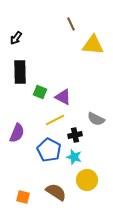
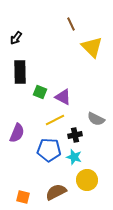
yellow triangle: moved 1 px left, 2 px down; rotated 40 degrees clockwise
blue pentagon: rotated 25 degrees counterclockwise
brown semicircle: rotated 60 degrees counterclockwise
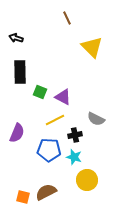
brown line: moved 4 px left, 6 px up
black arrow: rotated 72 degrees clockwise
brown semicircle: moved 10 px left
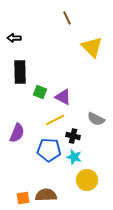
black arrow: moved 2 px left; rotated 16 degrees counterclockwise
black cross: moved 2 px left, 1 px down; rotated 24 degrees clockwise
brown semicircle: moved 3 px down; rotated 25 degrees clockwise
orange square: moved 1 px down; rotated 24 degrees counterclockwise
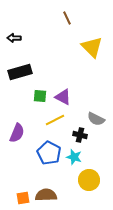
black rectangle: rotated 75 degrees clockwise
green square: moved 4 px down; rotated 16 degrees counterclockwise
black cross: moved 7 px right, 1 px up
blue pentagon: moved 3 px down; rotated 25 degrees clockwise
yellow circle: moved 2 px right
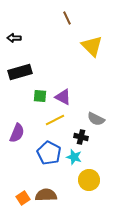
yellow triangle: moved 1 px up
black cross: moved 1 px right, 2 px down
orange square: rotated 24 degrees counterclockwise
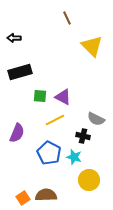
black cross: moved 2 px right, 1 px up
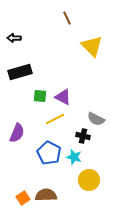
yellow line: moved 1 px up
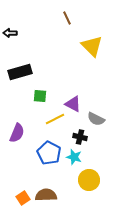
black arrow: moved 4 px left, 5 px up
purple triangle: moved 10 px right, 7 px down
black cross: moved 3 px left, 1 px down
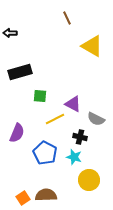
yellow triangle: rotated 15 degrees counterclockwise
blue pentagon: moved 4 px left
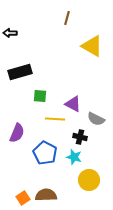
brown line: rotated 40 degrees clockwise
yellow line: rotated 30 degrees clockwise
